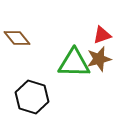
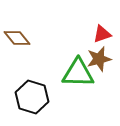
red triangle: moved 1 px up
green triangle: moved 4 px right, 10 px down
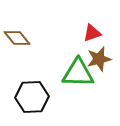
red triangle: moved 10 px left, 1 px up
black hexagon: rotated 20 degrees counterclockwise
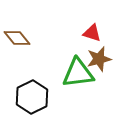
red triangle: rotated 36 degrees clockwise
green triangle: rotated 8 degrees counterclockwise
black hexagon: rotated 24 degrees counterclockwise
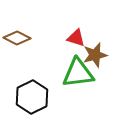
red triangle: moved 16 px left, 5 px down
brown diamond: rotated 24 degrees counterclockwise
brown star: moved 4 px left, 4 px up
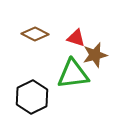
brown diamond: moved 18 px right, 4 px up
green triangle: moved 5 px left, 1 px down
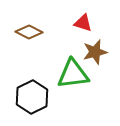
brown diamond: moved 6 px left, 2 px up
red triangle: moved 7 px right, 15 px up
brown star: moved 3 px up
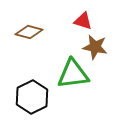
red triangle: moved 2 px up
brown diamond: rotated 12 degrees counterclockwise
brown star: moved 5 px up; rotated 25 degrees clockwise
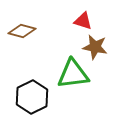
brown diamond: moved 7 px left, 1 px up
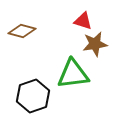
brown star: moved 3 px up; rotated 20 degrees counterclockwise
black hexagon: moved 1 px right, 1 px up; rotated 8 degrees clockwise
